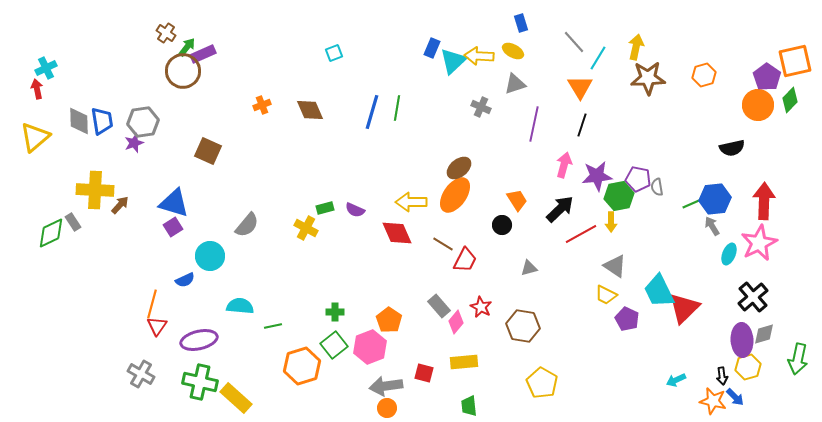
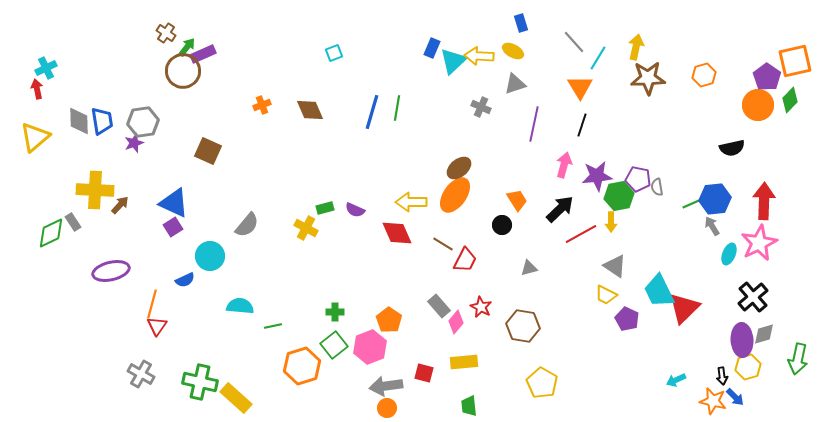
blue triangle at (174, 203): rotated 8 degrees clockwise
purple ellipse at (199, 340): moved 88 px left, 69 px up
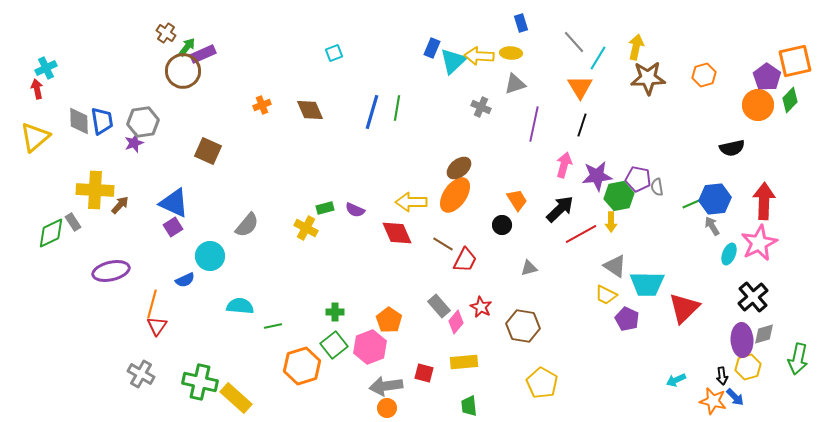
yellow ellipse at (513, 51): moved 2 px left, 2 px down; rotated 25 degrees counterclockwise
cyan trapezoid at (659, 291): moved 12 px left, 7 px up; rotated 63 degrees counterclockwise
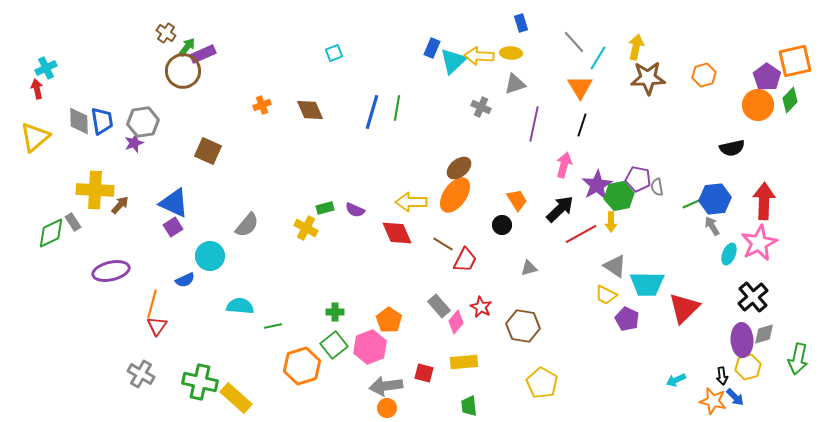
purple star at (597, 176): moved 9 px down; rotated 24 degrees counterclockwise
